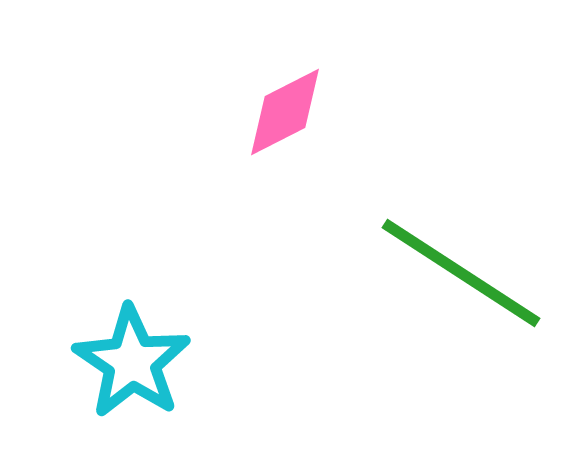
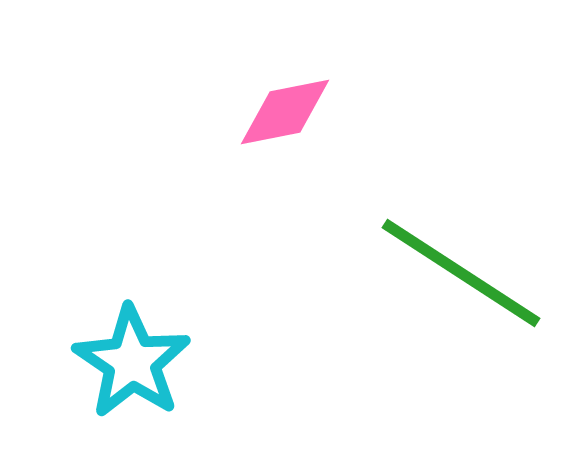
pink diamond: rotated 16 degrees clockwise
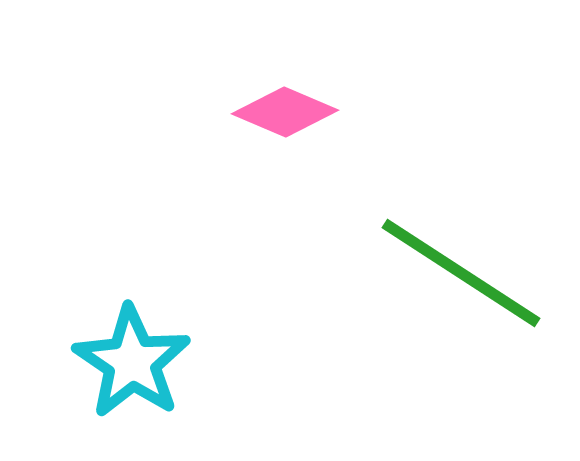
pink diamond: rotated 34 degrees clockwise
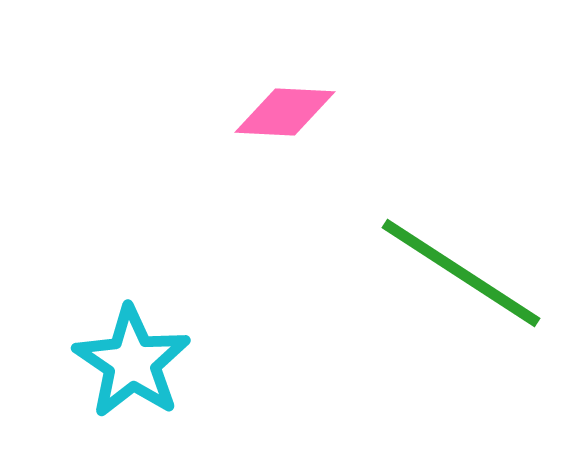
pink diamond: rotated 20 degrees counterclockwise
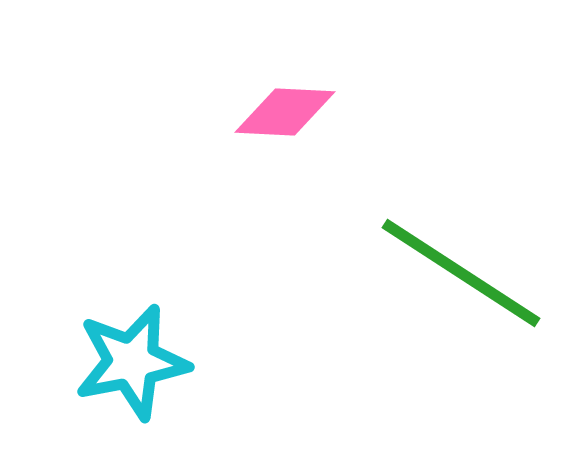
cyan star: rotated 27 degrees clockwise
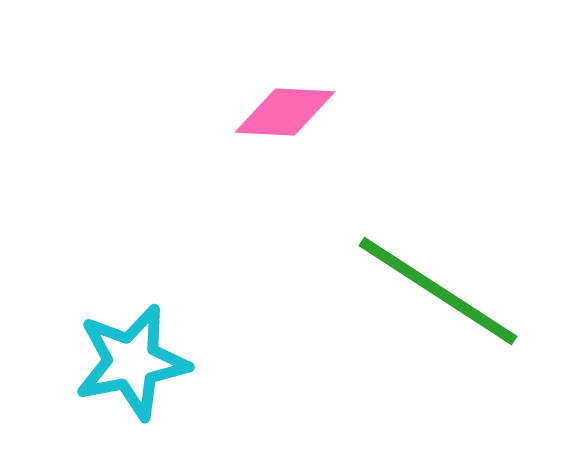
green line: moved 23 px left, 18 px down
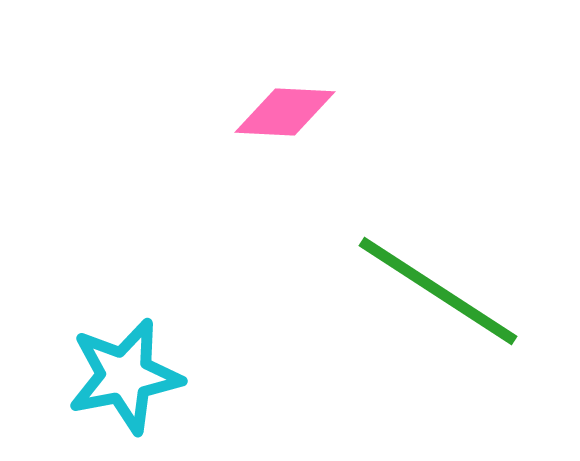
cyan star: moved 7 px left, 14 px down
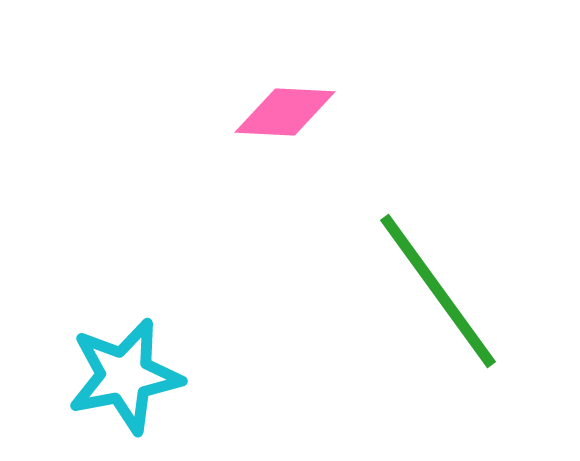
green line: rotated 21 degrees clockwise
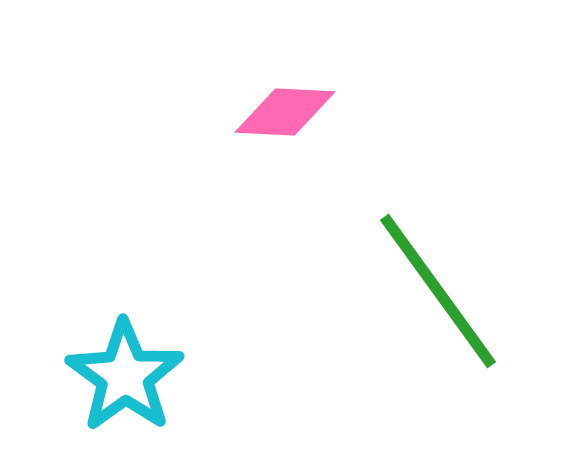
cyan star: rotated 25 degrees counterclockwise
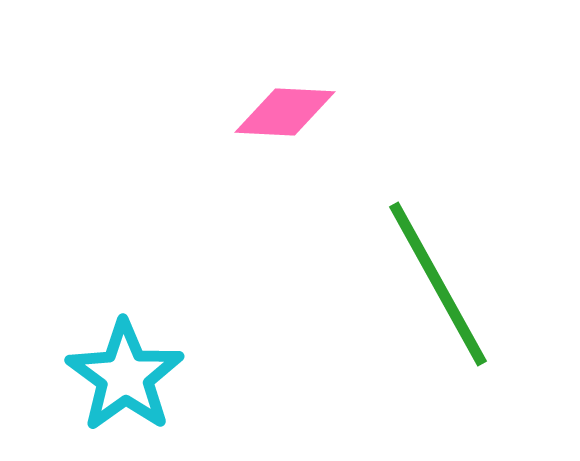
green line: moved 7 px up; rotated 7 degrees clockwise
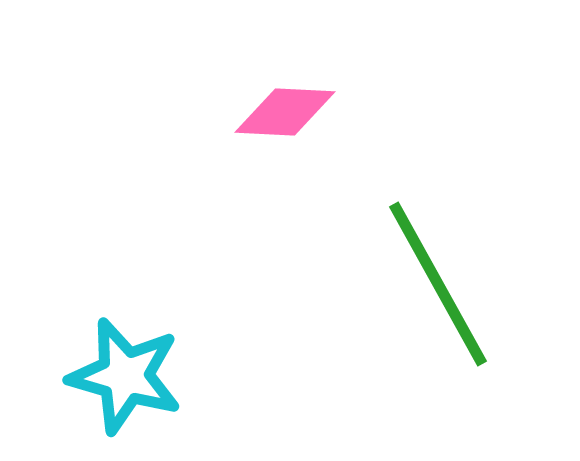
cyan star: rotated 20 degrees counterclockwise
